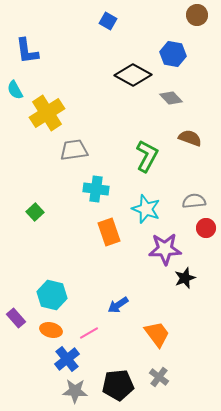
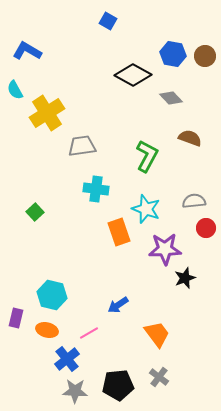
brown circle: moved 8 px right, 41 px down
blue L-shape: rotated 128 degrees clockwise
gray trapezoid: moved 8 px right, 4 px up
orange rectangle: moved 10 px right
purple rectangle: rotated 54 degrees clockwise
orange ellipse: moved 4 px left
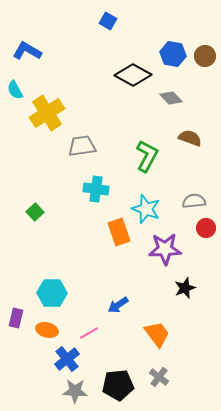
black star: moved 10 px down
cyan hexagon: moved 2 px up; rotated 12 degrees counterclockwise
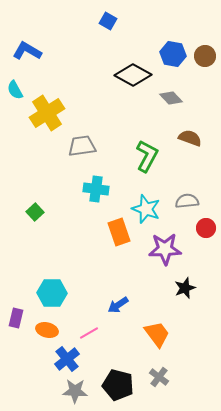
gray semicircle: moved 7 px left
black pentagon: rotated 20 degrees clockwise
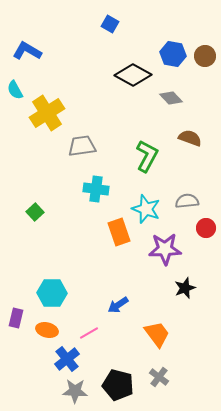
blue square: moved 2 px right, 3 px down
